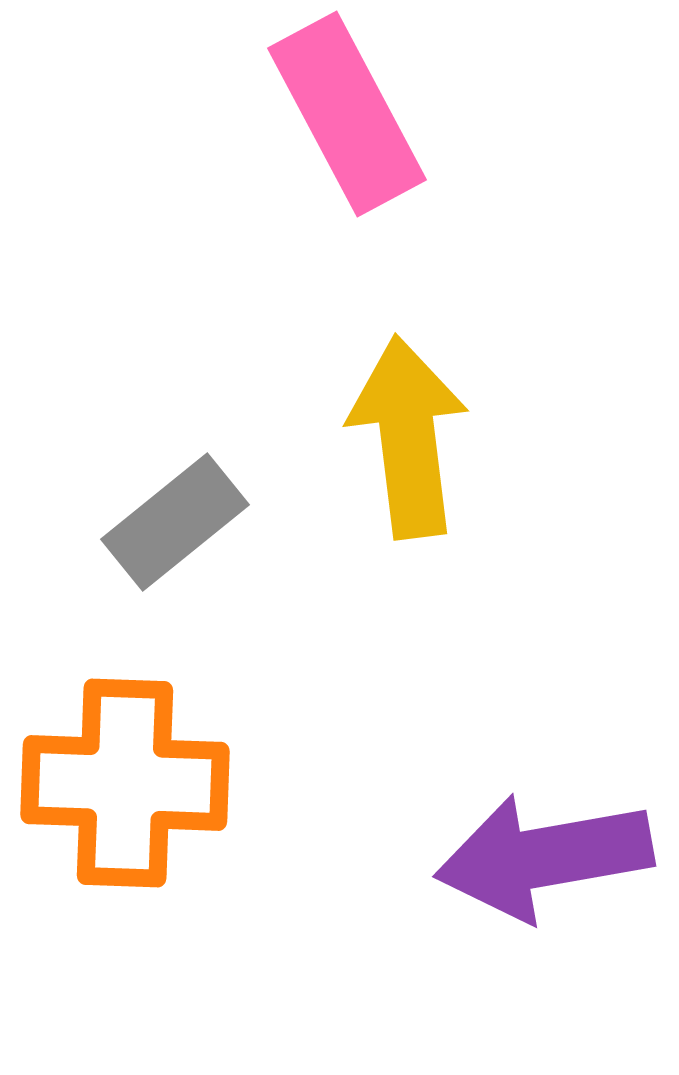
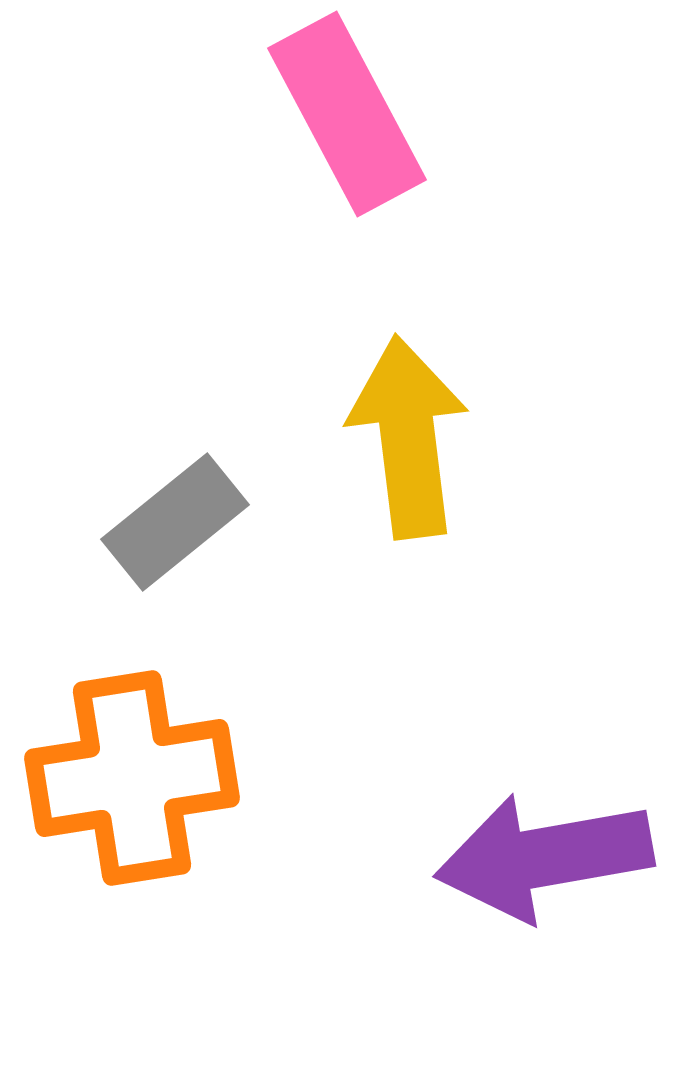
orange cross: moved 7 px right, 5 px up; rotated 11 degrees counterclockwise
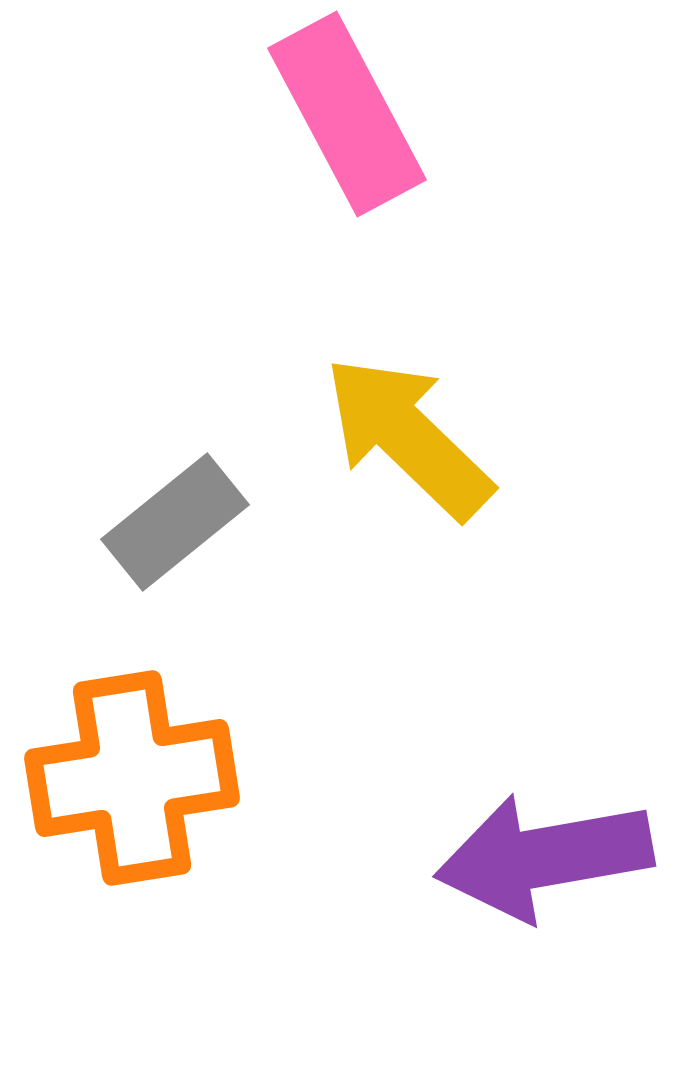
yellow arrow: rotated 39 degrees counterclockwise
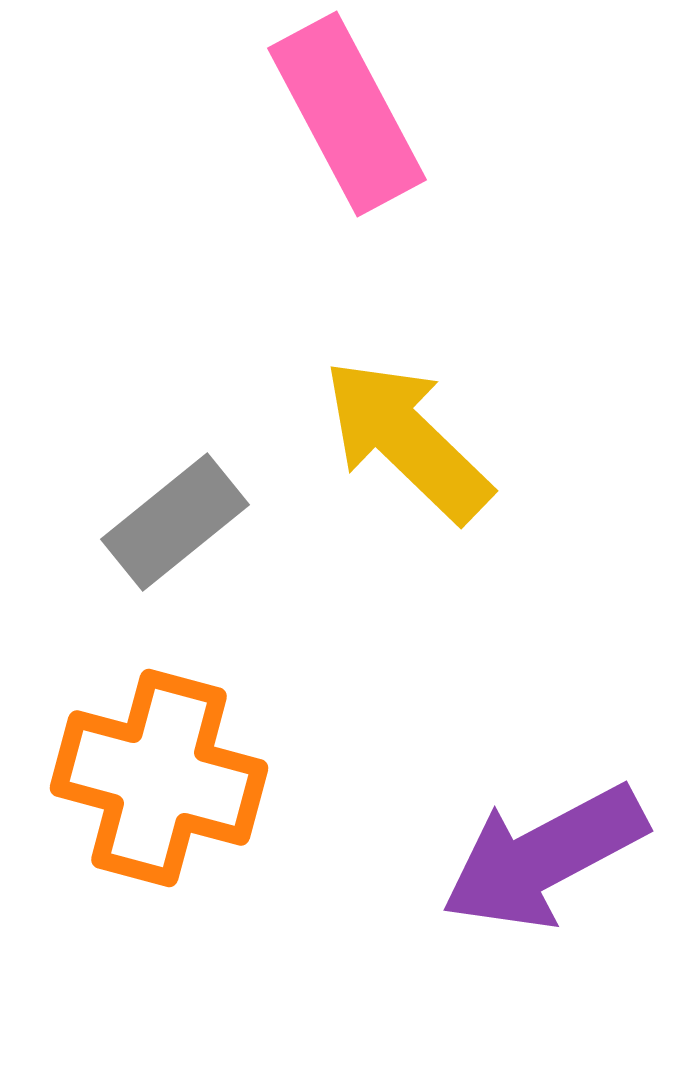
yellow arrow: moved 1 px left, 3 px down
orange cross: moved 27 px right; rotated 24 degrees clockwise
purple arrow: rotated 18 degrees counterclockwise
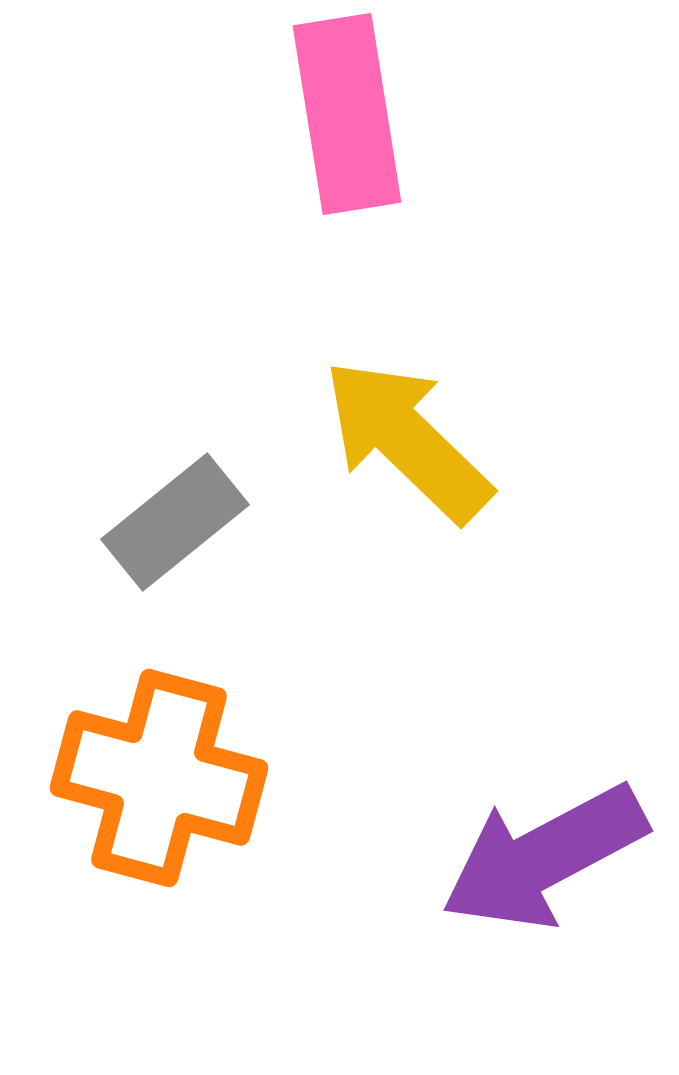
pink rectangle: rotated 19 degrees clockwise
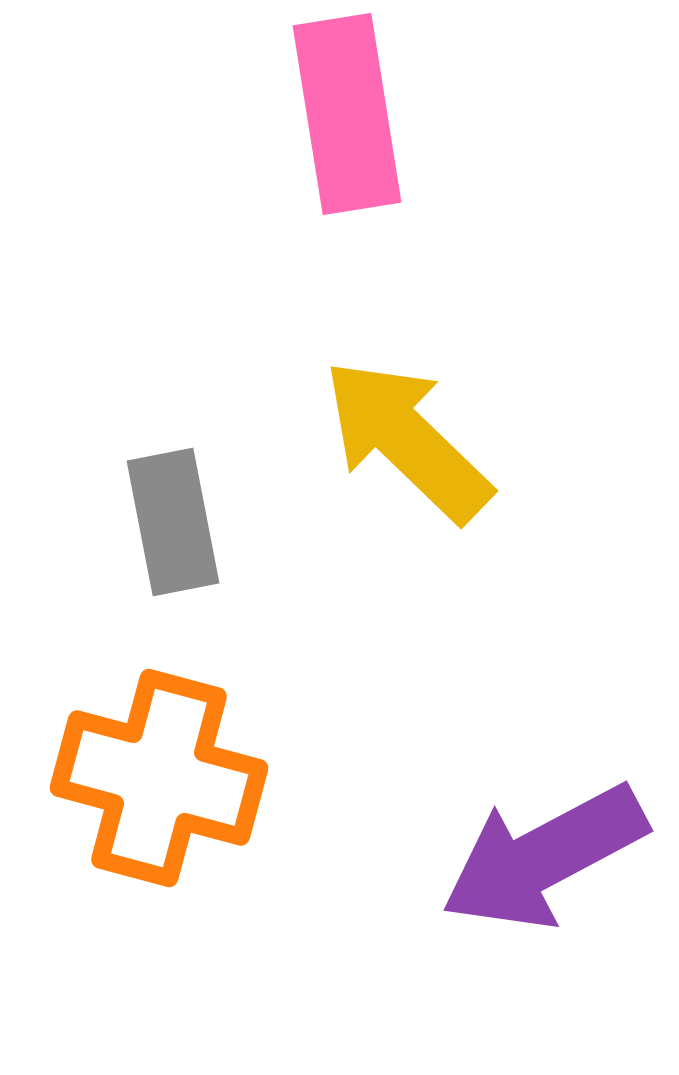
gray rectangle: moved 2 px left; rotated 62 degrees counterclockwise
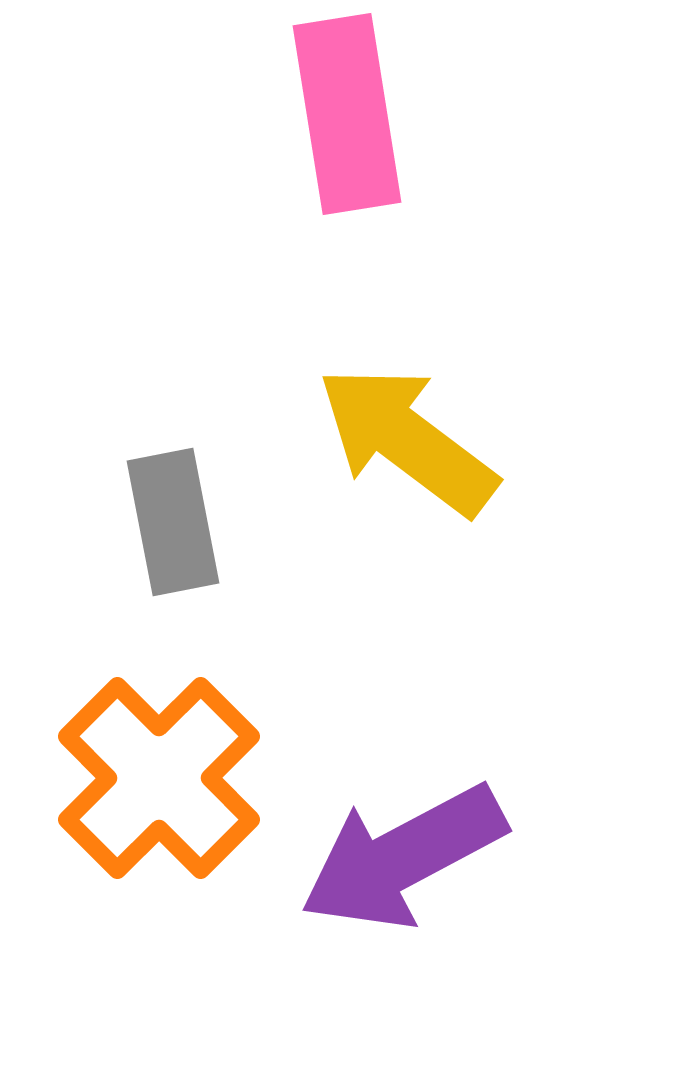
yellow arrow: rotated 7 degrees counterclockwise
orange cross: rotated 30 degrees clockwise
purple arrow: moved 141 px left
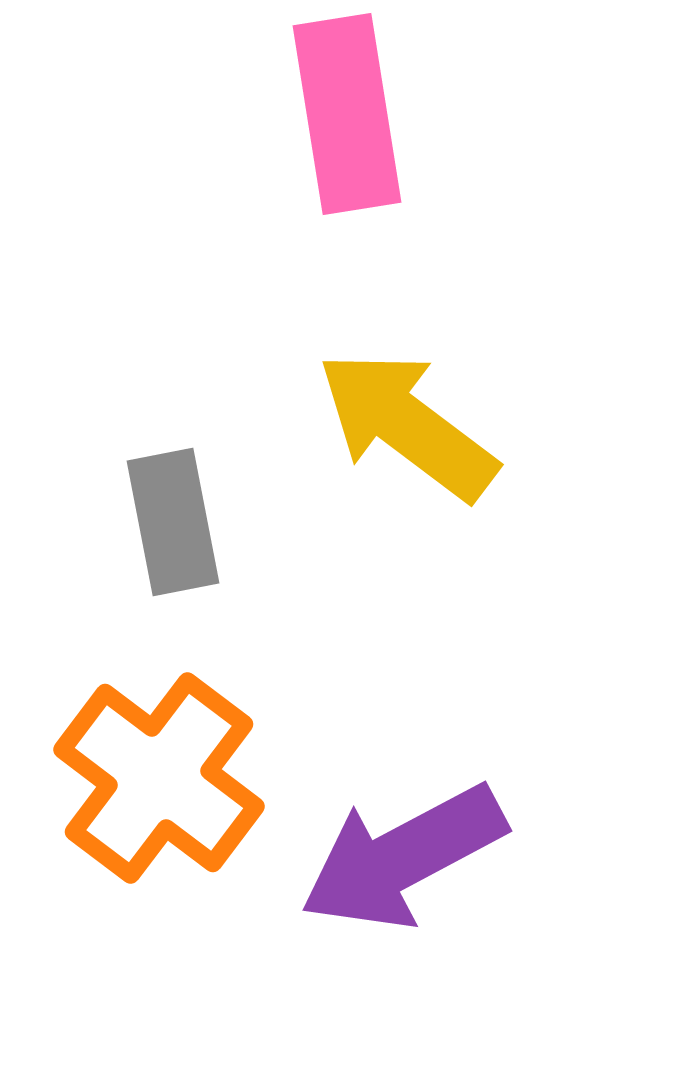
yellow arrow: moved 15 px up
orange cross: rotated 8 degrees counterclockwise
